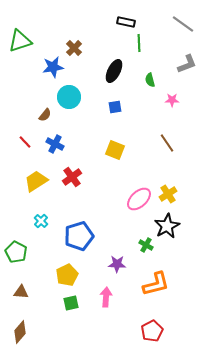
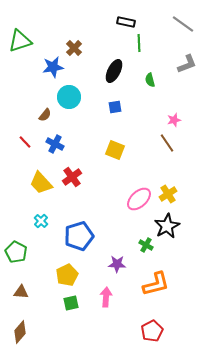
pink star: moved 2 px right, 20 px down; rotated 16 degrees counterclockwise
yellow trapezoid: moved 5 px right, 2 px down; rotated 100 degrees counterclockwise
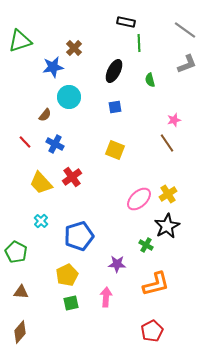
gray line: moved 2 px right, 6 px down
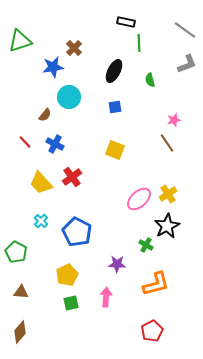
blue pentagon: moved 2 px left, 4 px up; rotated 28 degrees counterclockwise
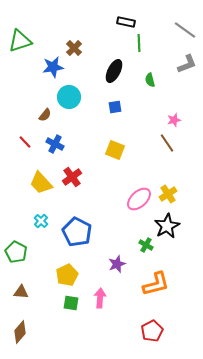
purple star: rotated 24 degrees counterclockwise
pink arrow: moved 6 px left, 1 px down
green square: rotated 21 degrees clockwise
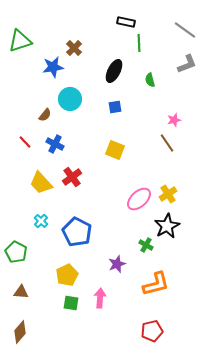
cyan circle: moved 1 px right, 2 px down
red pentagon: rotated 15 degrees clockwise
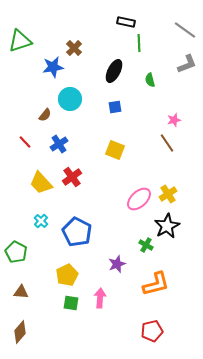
blue cross: moved 4 px right; rotated 30 degrees clockwise
